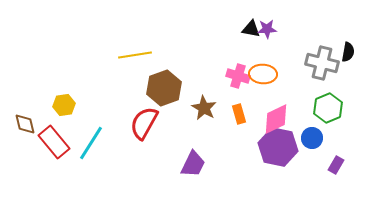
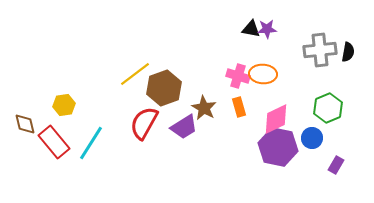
yellow line: moved 19 px down; rotated 28 degrees counterclockwise
gray cross: moved 2 px left, 13 px up; rotated 20 degrees counterclockwise
orange rectangle: moved 7 px up
purple trapezoid: moved 9 px left, 37 px up; rotated 32 degrees clockwise
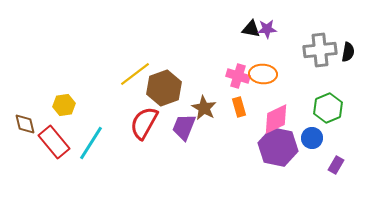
purple trapezoid: rotated 144 degrees clockwise
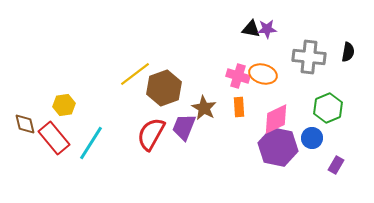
gray cross: moved 11 px left, 7 px down; rotated 12 degrees clockwise
orange ellipse: rotated 12 degrees clockwise
orange rectangle: rotated 12 degrees clockwise
red semicircle: moved 7 px right, 11 px down
red rectangle: moved 4 px up
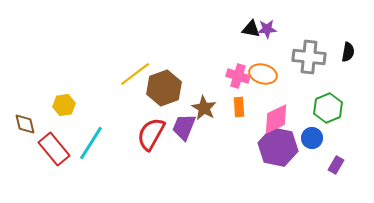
red rectangle: moved 11 px down
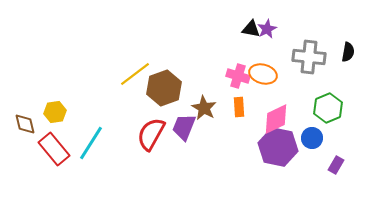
purple star: rotated 24 degrees counterclockwise
yellow hexagon: moved 9 px left, 7 px down
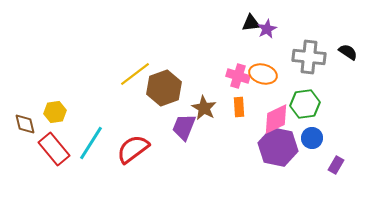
black triangle: moved 6 px up; rotated 18 degrees counterclockwise
black semicircle: rotated 66 degrees counterclockwise
green hexagon: moved 23 px left, 4 px up; rotated 16 degrees clockwise
red semicircle: moved 18 px left, 15 px down; rotated 24 degrees clockwise
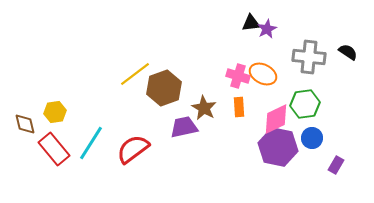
orange ellipse: rotated 12 degrees clockwise
purple trapezoid: rotated 56 degrees clockwise
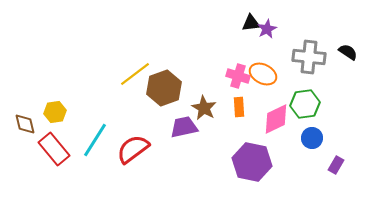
cyan line: moved 4 px right, 3 px up
purple hexagon: moved 26 px left, 15 px down
